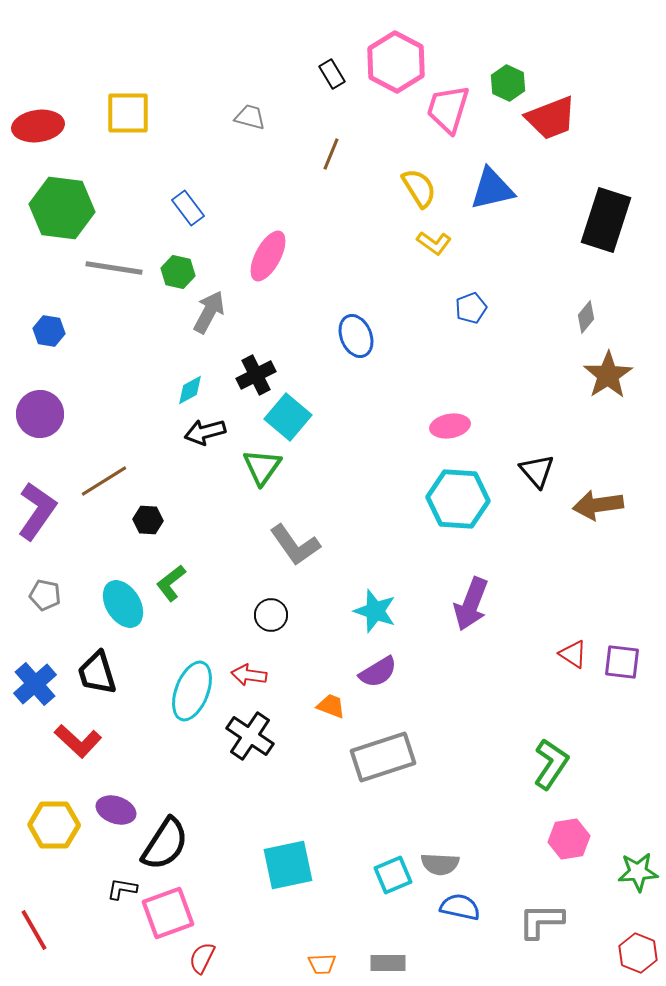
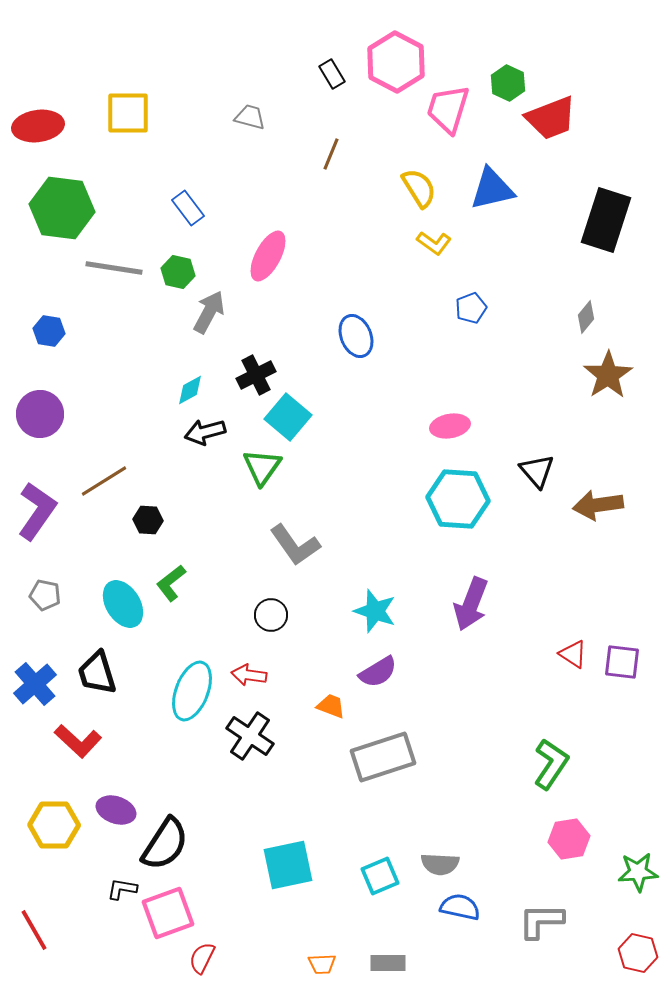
cyan square at (393, 875): moved 13 px left, 1 px down
red hexagon at (638, 953): rotated 9 degrees counterclockwise
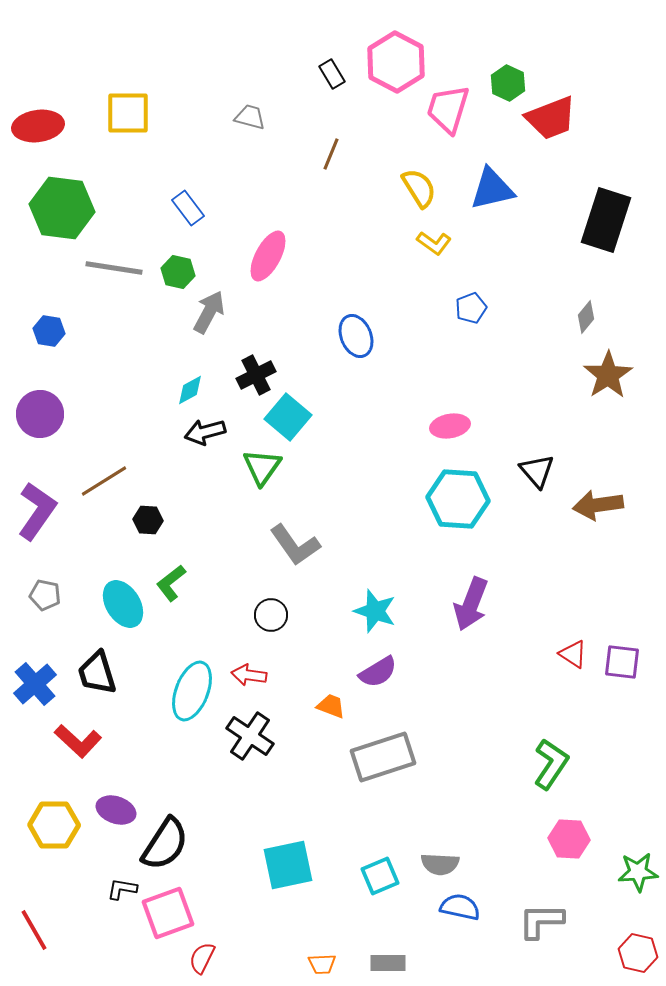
pink hexagon at (569, 839): rotated 12 degrees clockwise
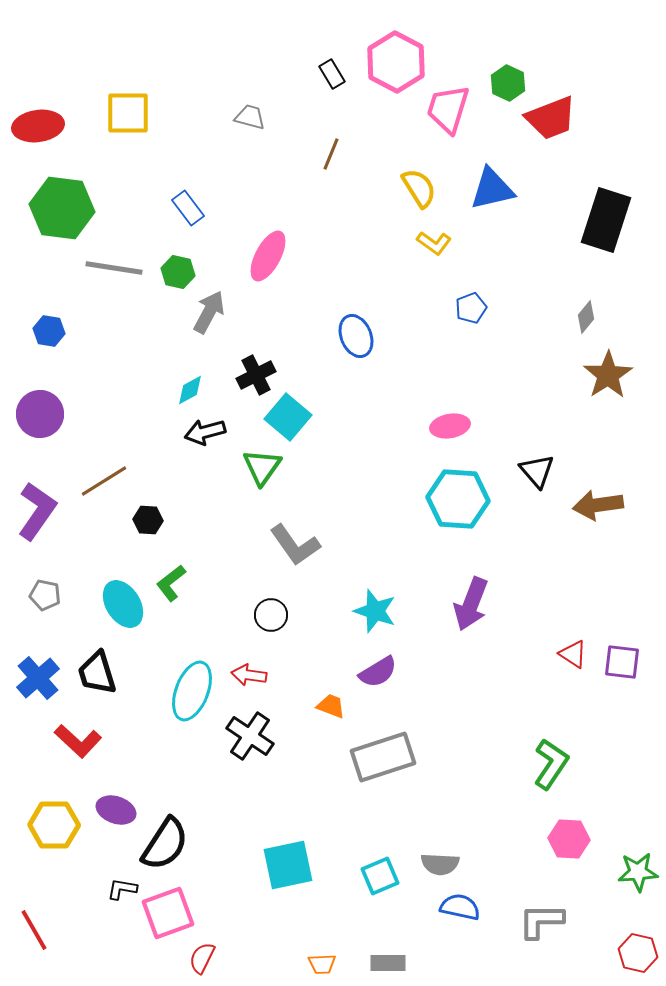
blue cross at (35, 684): moved 3 px right, 6 px up
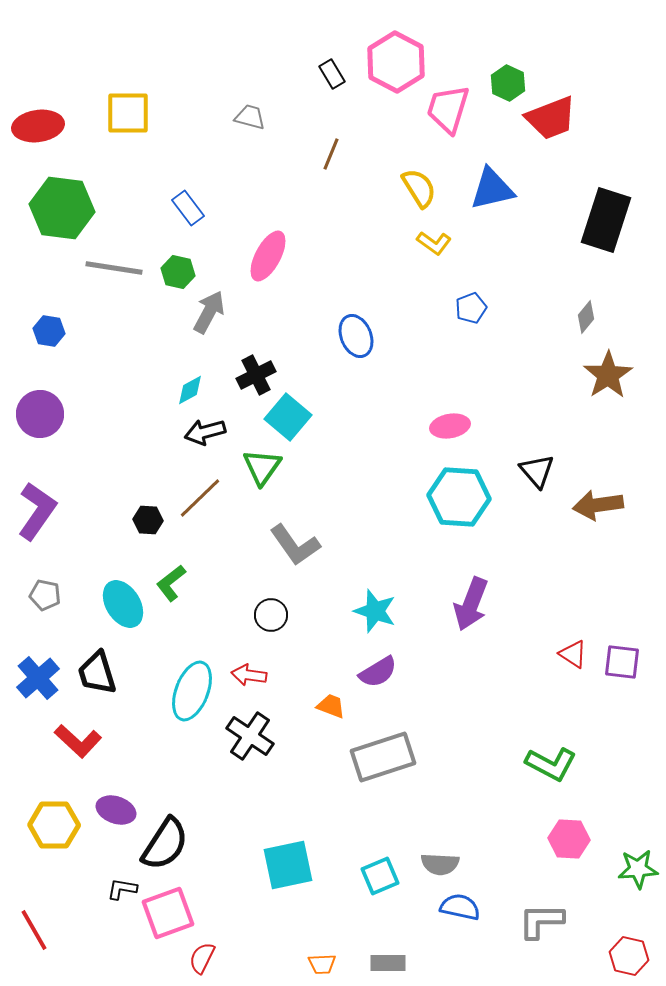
brown line at (104, 481): moved 96 px right, 17 px down; rotated 12 degrees counterclockwise
cyan hexagon at (458, 499): moved 1 px right, 2 px up
green L-shape at (551, 764): rotated 84 degrees clockwise
green star at (638, 872): moved 3 px up
red hexagon at (638, 953): moved 9 px left, 3 px down
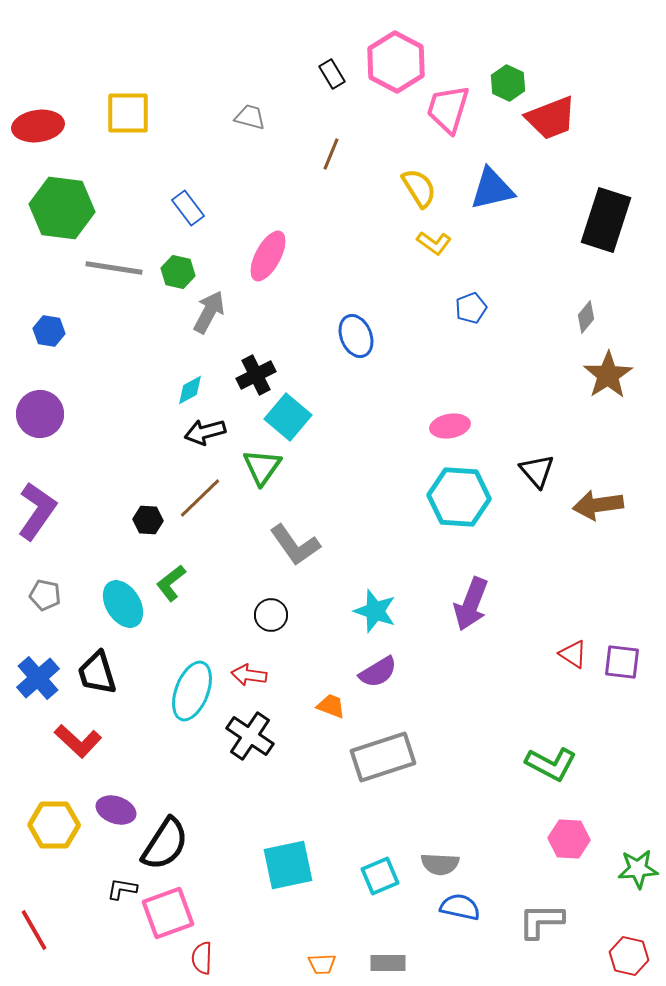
red semicircle at (202, 958): rotated 24 degrees counterclockwise
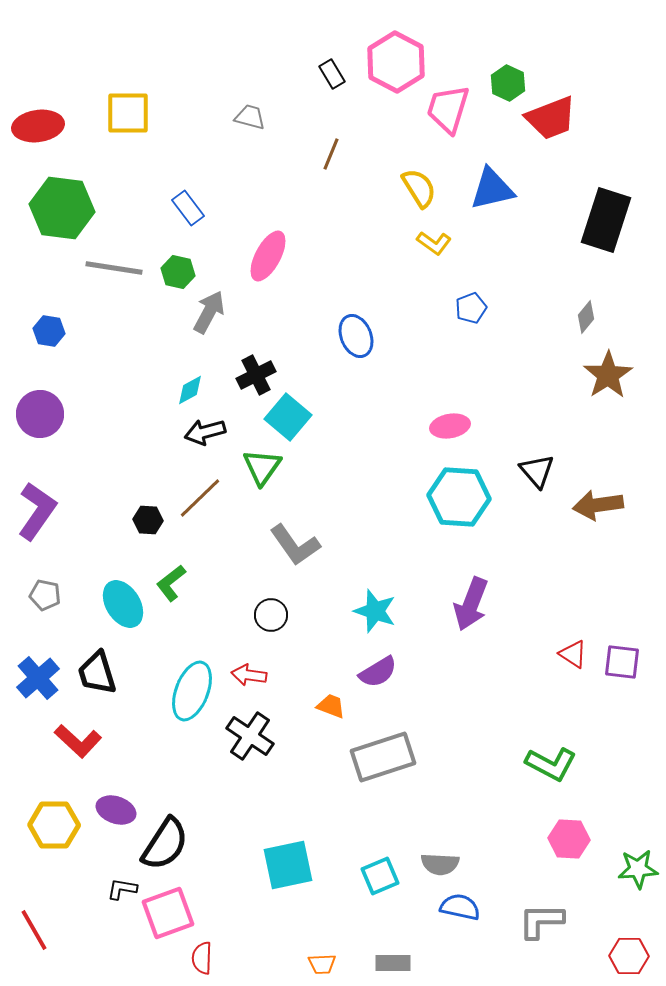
red hexagon at (629, 956): rotated 12 degrees counterclockwise
gray rectangle at (388, 963): moved 5 px right
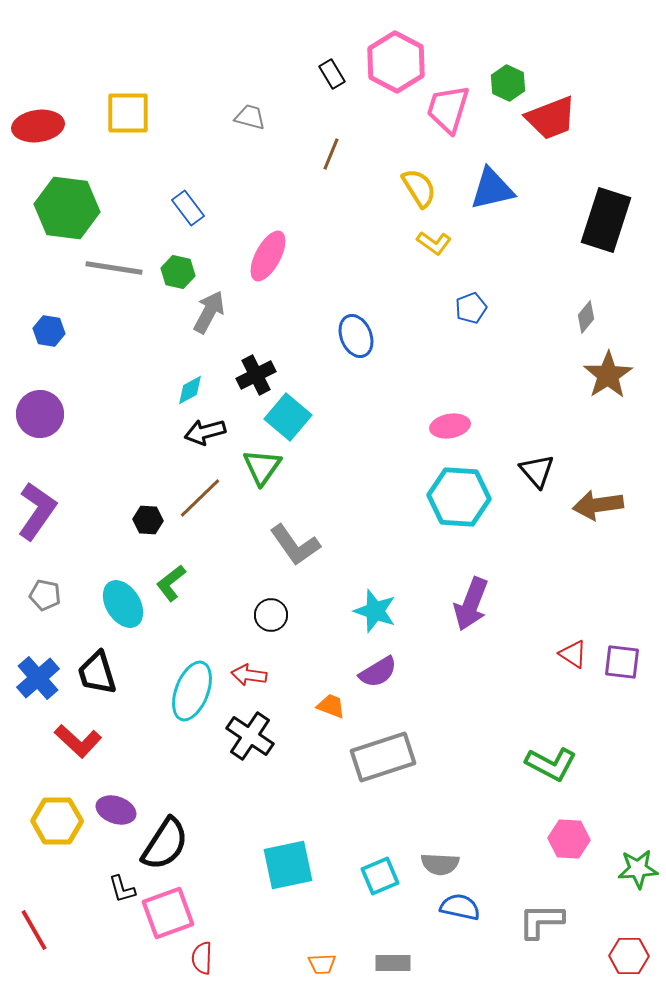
green hexagon at (62, 208): moved 5 px right
yellow hexagon at (54, 825): moved 3 px right, 4 px up
black L-shape at (122, 889): rotated 116 degrees counterclockwise
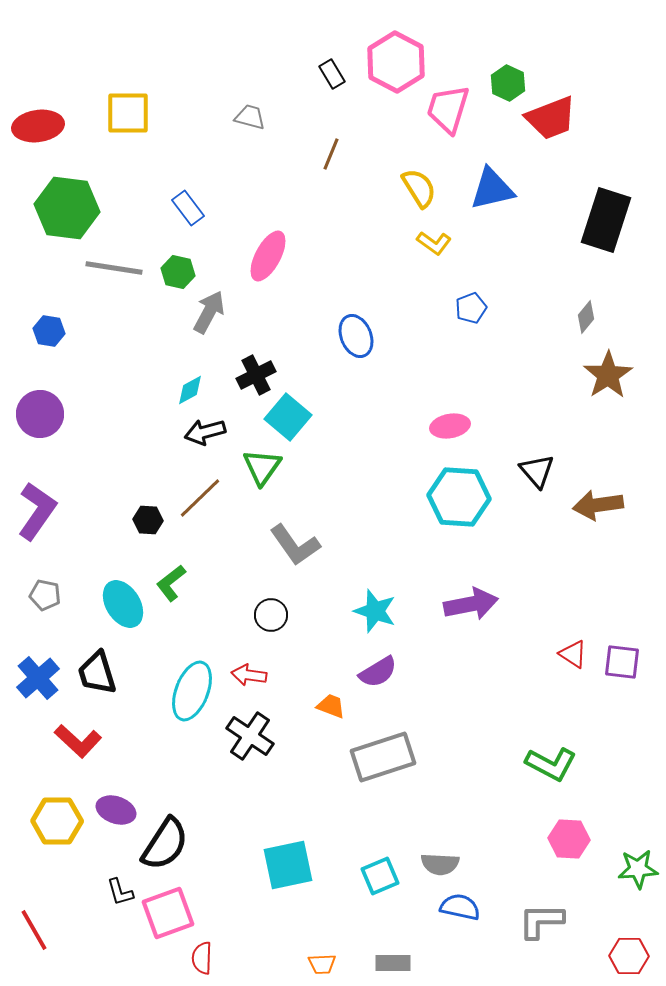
purple arrow at (471, 604): rotated 122 degrees counterclockwise
black L-shape at (122, 889): moved 2 px left, 3 px down
